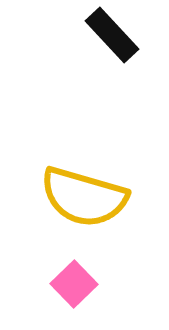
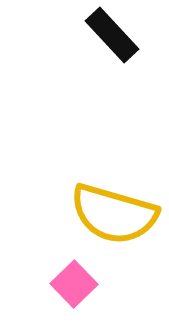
yellow semicircle: moved 30 px right, 17 px down
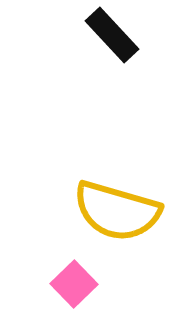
yellow semicircle: moved 3 px right, 3 px up
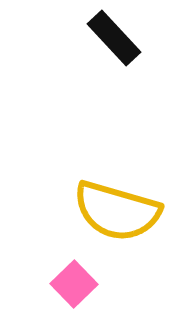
black rectangle: moved 2 px right, 3 px down
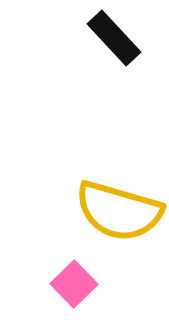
yellow semicircle: moved 2 px right
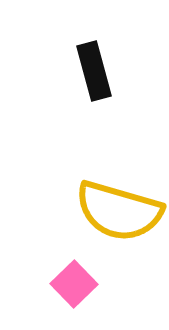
black rectangle: moved 20 px left, 33 px down; rotated 28 degrees clockwise
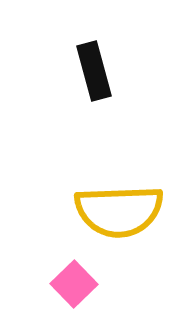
yellow semicircle: rotated 18 degrees counterclockwise
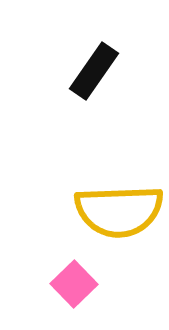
black rectangle: rotated 50 degrees clockwise
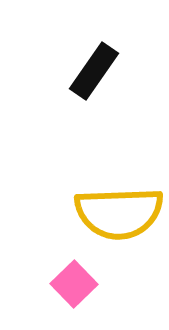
yellow semicircle: moved 2 px down
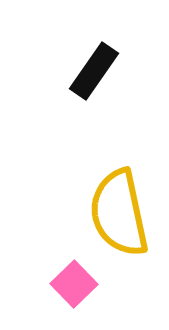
yellow semicircle: rotated 80 degrees clockwise
